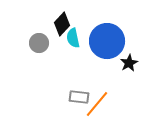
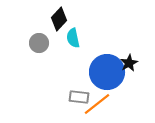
black diamond: moved 3 px left, 5 px up
blue circle: moved 31 px down
orange line: rotated 12 degrees clockwise
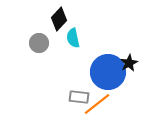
blue circle: moved 1 px right
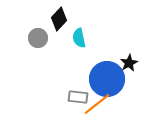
cyan semicircle: moved 6 px right
gray circle: moved 1 px left, 5 px up
blue circle: moved 1 px left, 7 px down
gray rectangle: moved 1 px left
